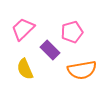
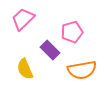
pink trapezoid: moved 10 px up
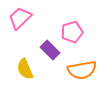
pink trapezoid: moved 3 px left, 1 px up
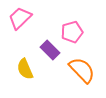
orange semicircle: rotated 124 degrees counterclockwise
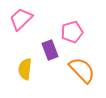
pink trapezoid: moved 1 px right, 1 px down
purple rectangle: rotated 24 degrees clockwise
yellow semicircle: rotated 30 degrees clockwise
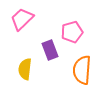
pink trapezoid: moved 1 px right
orange semicircle: rotated 132 degrees counterclockwise
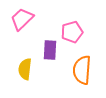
purple rectangle: rotated 24 degrees clockwise
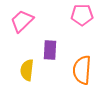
pink trapezoid: moved 2 px down
pink pentagon: moved 10 px right, 17 px up; rotated 15 degrees clockwise
yellow semicircle: moved 2 px right, 1 px down
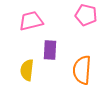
pink pentagon: moved 4 px right; rotated 15 degrees clockwise
pink trapezoid: moved 9 px right; rotated 30 degrees clockwise
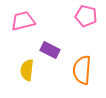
pink pentagon: moved 1 px down
pink trapezoid: moved 8 px left
purple rectangle: rotated 66 degrees counterclockwise
